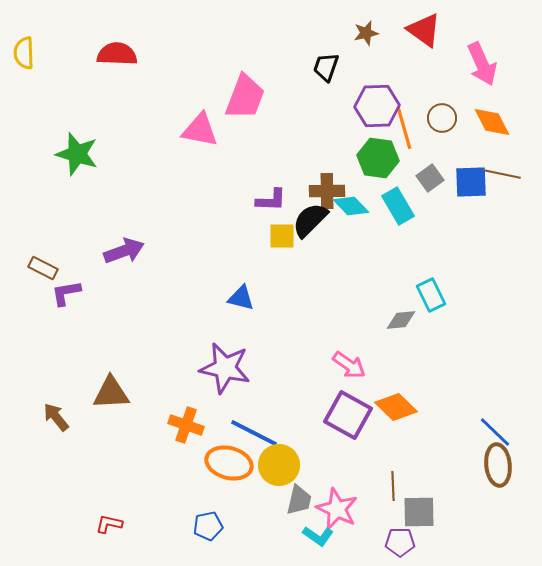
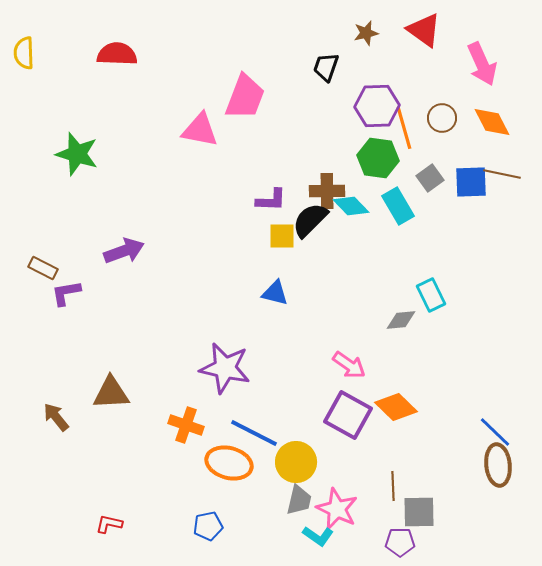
blue triangle at (241, 298): moved 34 px right, 5 px up
yellow circle at (279, 465): moved 17 px right, 3 px up
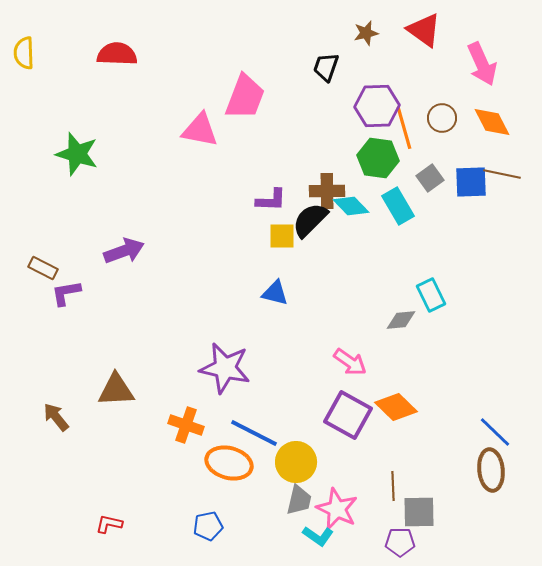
pink arrow at (349, 365): moved 1 px right, 3 px up
brown triangle at (111, 393): moved 5 px right, 3 px up
brown ellipse at (498, 465): moved 7 px left, 5 px down
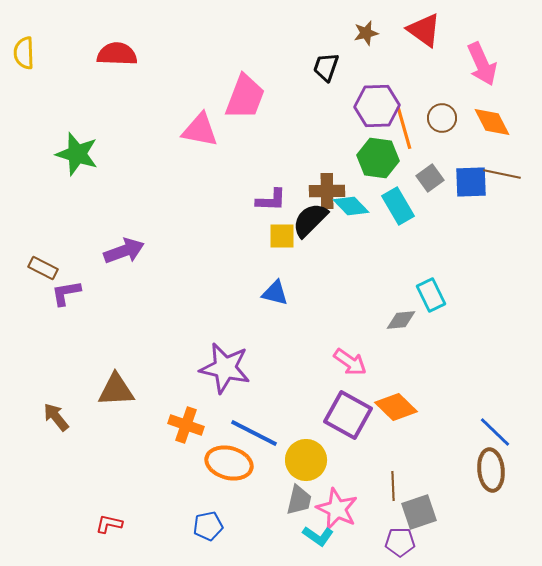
yellow circle at (296, 462): moved 10 px right, 2 px up
gray square at (419, 512): rotated 18 degrees counterclockwise
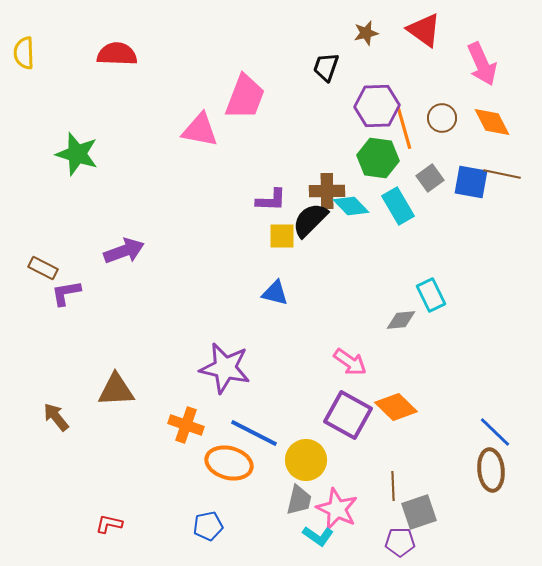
blue square at (471, 182): rotated 12 degrees clockwise
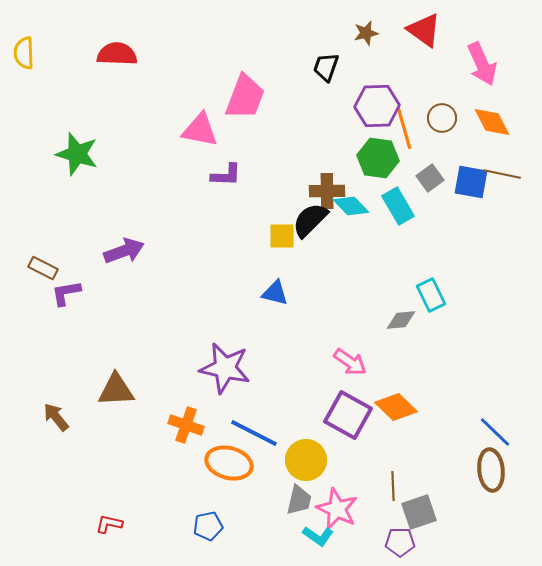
purple L-shape at (271, 200): moved 45 px left, 25 px up
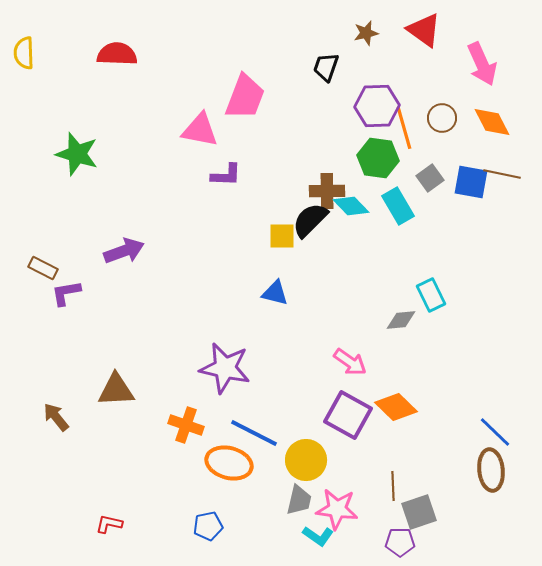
pink star at (337, 509): rotated 18 degrees counterclockwise
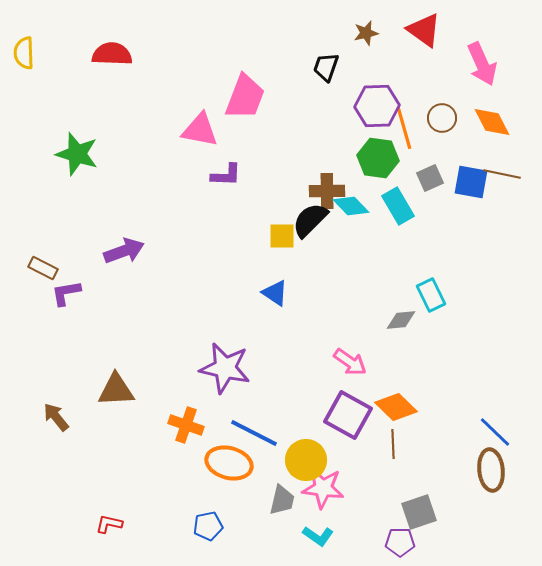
red semicircle at (117, 54): moved 5 px left
gray square at (430, 178): rotated 12 degrees clockwise
blue triangle at (275, 293): rotated 20 degrees clockwise
brown line at (393, 486): moved 42 px up
gray trapezoid at (299, 500): moved 17 px left
pink star at (337, 509): moved 14 px left, 21 px up
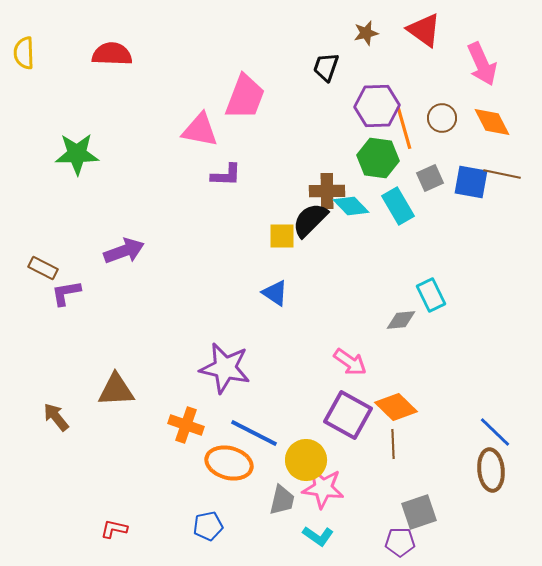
green star at (77, 154): rotated 18 degrees counterclockwise
red L-shape at (109, 524): moved 5 px right, 5 px down
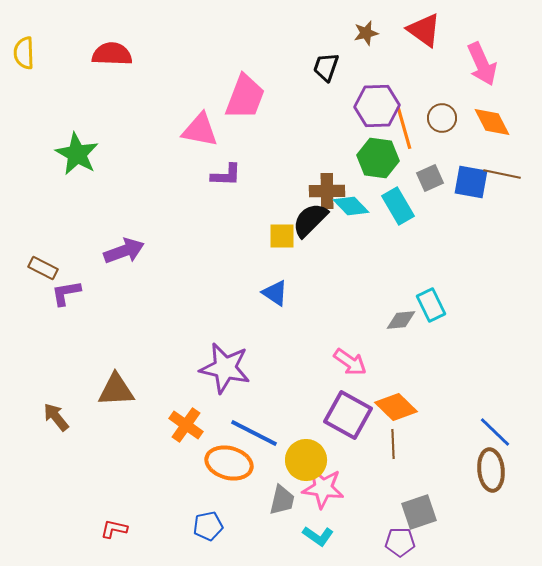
green star at (77, 154): rotated 30 degrees clockwise
cyan rectangle at (431, 295): moved 10 px down
orange cross at (186, 425): rotated 16 degrees clockwise
